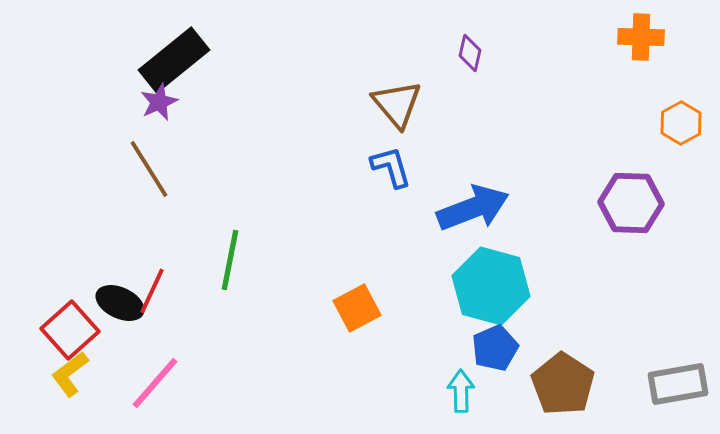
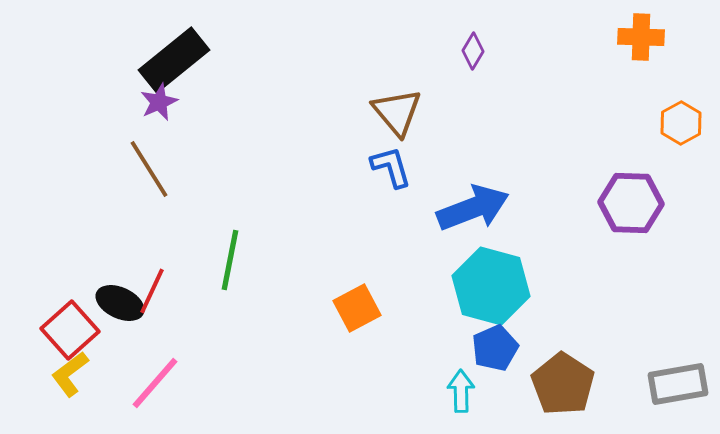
purple diamond: moved 3 px right, 2 px up; rotated 18 degrees clockwise
brown triangle: moved 8 px down
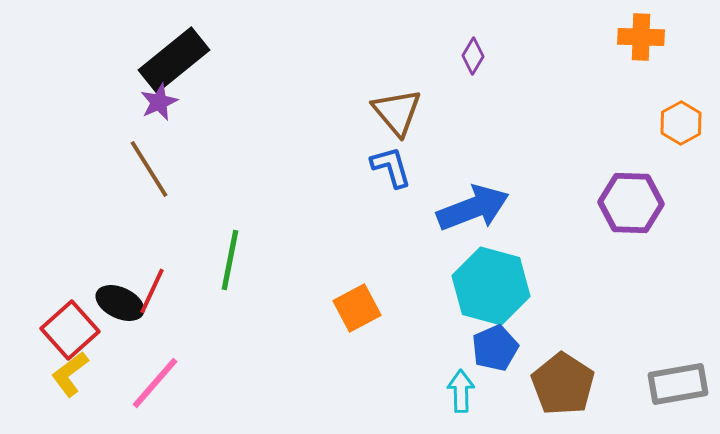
purple diamond: moved 5 px down
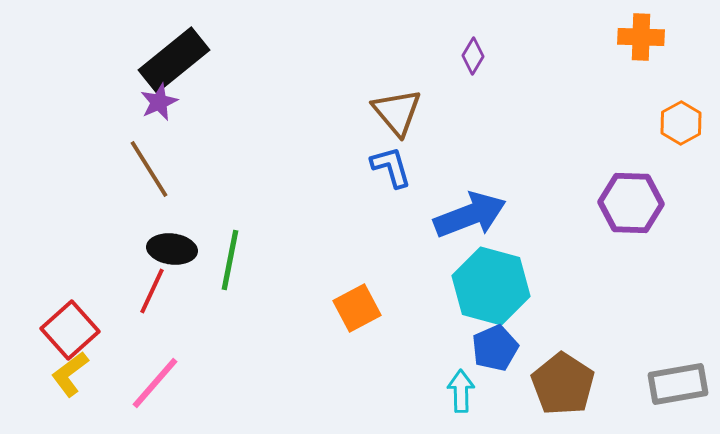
blue arrow: moved 3 px left, 7 px down
black ellipse: moved 52 px right, 54 px up; rotated 18 degrees counterclockwise
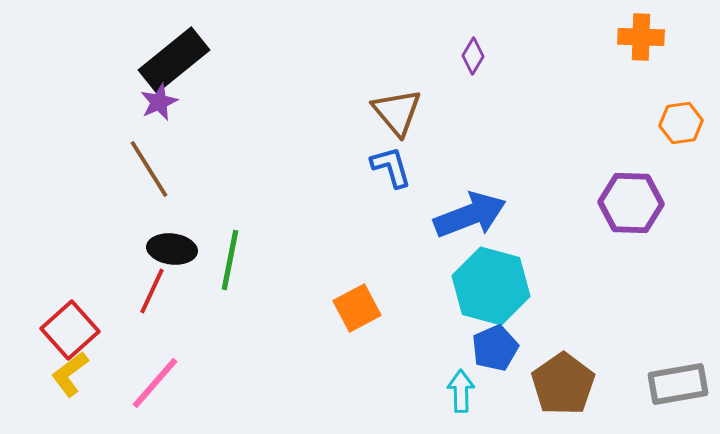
orange hexagon: rotated 21 degrees clockwise
brown pentagon: rotated 4 degrees clockwise
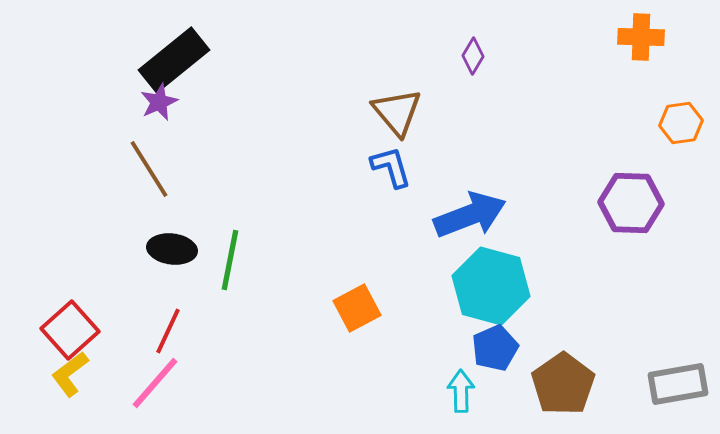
red line: moved 16 px right, 40 px down
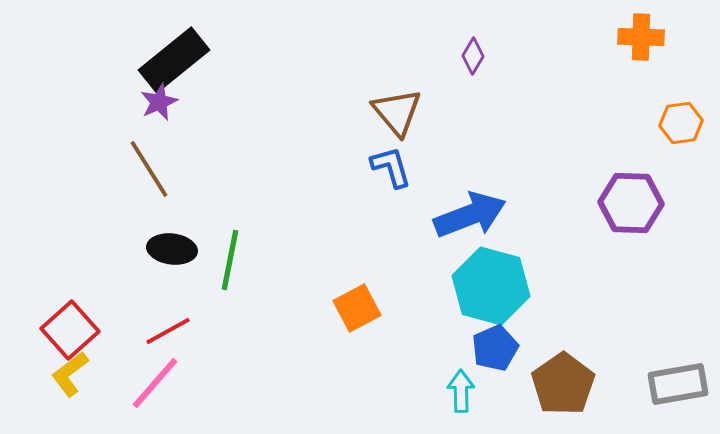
red line: rotated 36 degrees clockwise
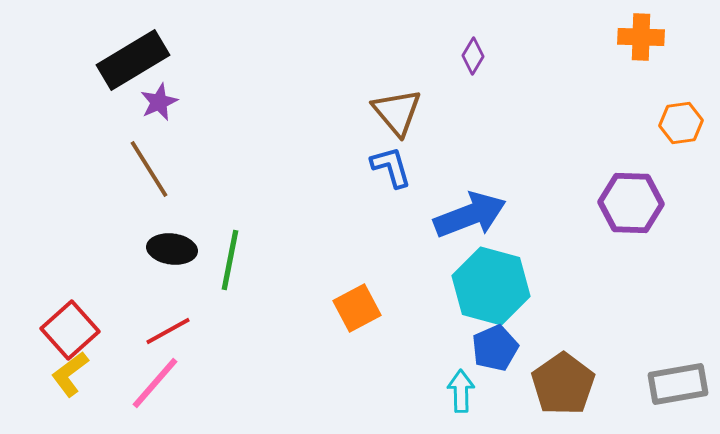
black rectangle: moved 41 px left; rotated 8 degrees clockwise
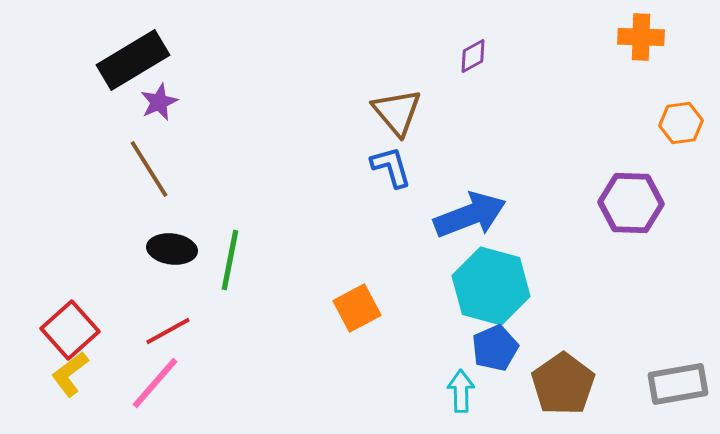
purple diamond: rotated 30 degrees clockwise
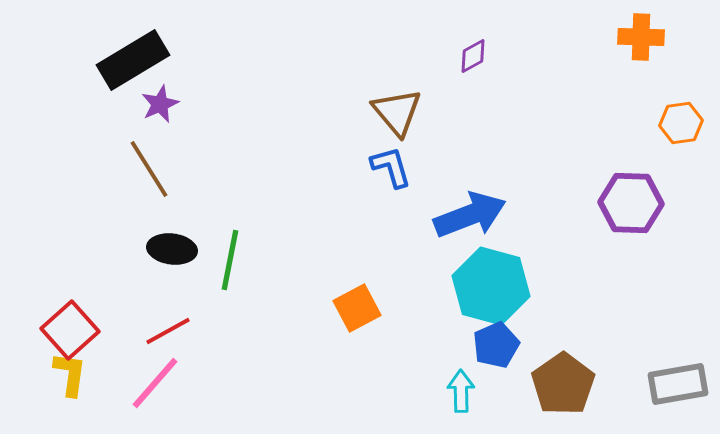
purple star: moved 1 px right, 2 px down
blue pentagon: moved 1 px right, 3 px up
yellow L-shape: rotated 135 degrees clockwise
